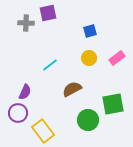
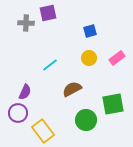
green circle: moved 2 px left
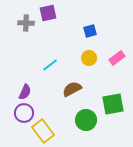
purple circle: moved 6 px right
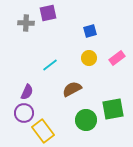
purple semicircle: moved 2 px right
green square: moved 5 px down
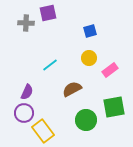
pink rectangle: moved 7 px left, 12 px down
green square: moved 1 px right, 2 px up
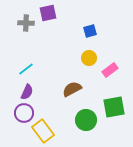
cyan line: moved 24 px left, 4 px down
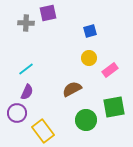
purple circle: moved 7 px left
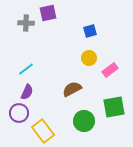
purple circle: moved 2 px right
green circle: moved 2 px left, 1 px down
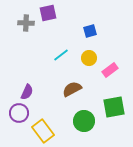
cyan line: moved 35 px right, 14 px up
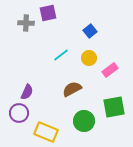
blue square: rotated 24 degrees counterclockwise
yellow rectangle: moved 3 px right, 1 px down; rotated 30 degrees counterclockwise
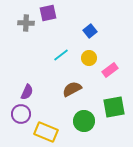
purple circle: moved 2 px right, 1 px down
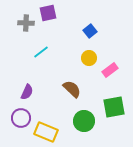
cyan line: moved 20 px left, 3 px up
brown semicircle: rotated 72 degrees clockwise
purple circle: moved 4 px down
